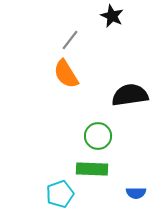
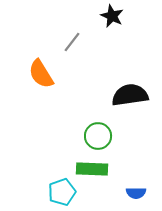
gray line: moved 2 px right, 2 px down
orange semicircle: moved 25 px left
cyan pentagon: moved 2 px right, 2 px up
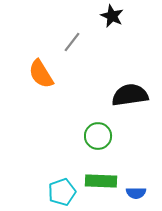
green rectangle: moved 9 px right, 12 px down
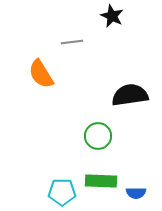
gray line: rotated 45 degrees clockwise
cyan pentagon: rotated 20 degrees clockwise
